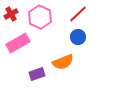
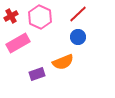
red cross: moved 2 px down
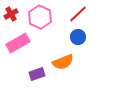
red cross: moved 2 px up
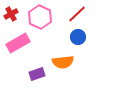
red line: moved 1 px left
orange semicircle: rotated 15 degrees clockwise
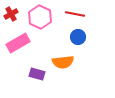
red line: moved 2 px left; rotated 54 degrees clockwise
purple rectangle: rotated 35 degrees clockwise
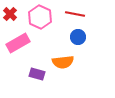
red cross: moved 1 px left; rotated 16 degrees counterclockwise
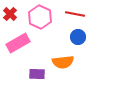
purple rectangle: rotated 14 degrees counterclockwise
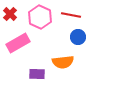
red line: moved 4 px left, 1 px down
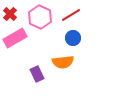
red line: rotated 42 degrees counterclockwise
blue circle: moved 5 px left, 1 px down
pink rectangle: moved 3 px left, 5 px up
purple rectangle: rotated 63 degrees clockwise
